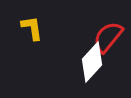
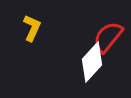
yellow L-shape: rotated 32 degrees clockwise
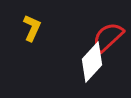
red semicircle: rotated 8 degrees clockwise
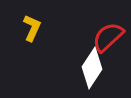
white diamond: moved 6 px down; rotated 9 degrees counterclockwise
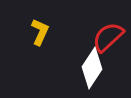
yellow L-shape: moved 8 px right, 4 px down
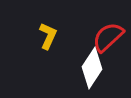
yellow L-shape: moved 8 px right, 4 px down
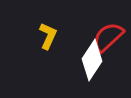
white diamond: moved 8 px up
